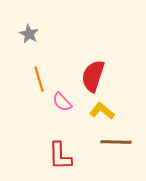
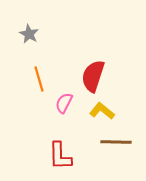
pink semicircle: moved 2 px right, 1 px down; rotated 70 degrees clockwise
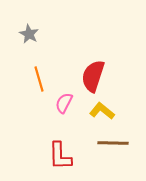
brown line: moved 3 px left, 1 px down
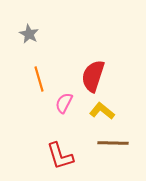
red L-shape: rotated 16 degrees counterclockwise
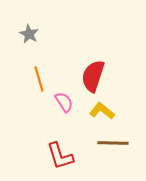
pink semicircle: moved 1 px up; rotated 120 degrees clockwise
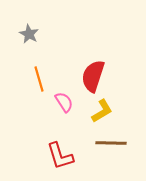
yellow L-shape: rotated 110 degrees clockwise
brown line: moved 2 px left
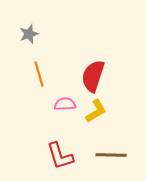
gray star: rotated 24 degrees clockwise
orange line: moved 5 px up
pink semicircle: moved 1 px right, 2 px down; rotated 60 degrees counterclockwise
yellow L-shape: moved 6 px left
brown line: moved 12 px down
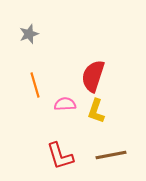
orange line: moved 4 px left, 11 px down
yellow L-shape: rotated 140 degrees clockwise
brown line: rotated 12 degrees counterclockwise
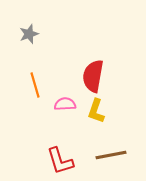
red semicircle: rotated 8 degrees counterclockwise
red L-shape: moved 5 px down
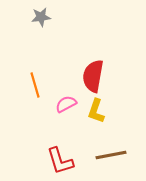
gray star: moved 12 px right, 17 px up; rotated 12 degrees clockwise
pink semicircle: moved 1 px right; rotated 25 degrees counterclockwise
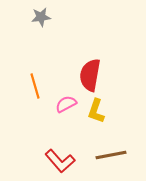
red semicircle: moved 3 px left, 1 px up
orange line: moved 1 px down
red L-shape: rotated 24 degrees counterclockwise
